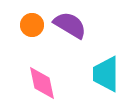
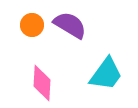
cyan trapezoid: rotated 144 degrees counterclockwise
pink diamond: rotated 15 degrees clockwise
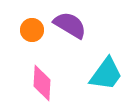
orange circle: moved 5 px down
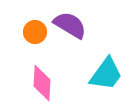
orange circle: moved 3 px right, 2 px down
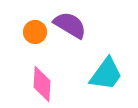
pink diamond: moved 1 px down
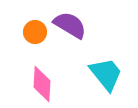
cyan trapezoid: rotated 75 degrees counterclockwise
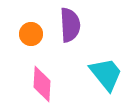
purple semicircle: rotated 56 degrees clockwise
orange circle: moved 4 px left, 2 px down
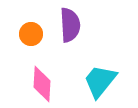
cyan trapezoid: moved 6 px left, 7 px down; rotated 102 degrees counterclockwise
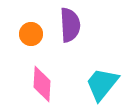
cyan trapezoid: moved 2 px right, 3 px down
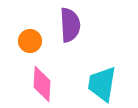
orange circle: moved 1 px left, 7 px down
cyan trapezoid: rotated 30 degrees counterclockwise
